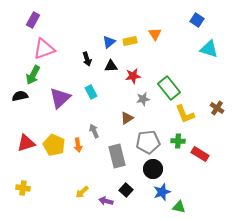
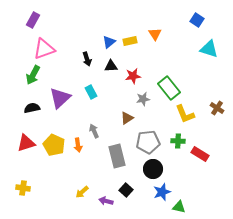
black semicircle: moved 12 px right, 12 px down
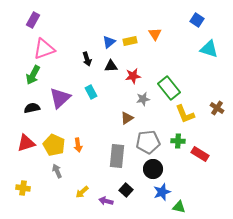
gray arrow: moved 37 px left, 40 px down
gray rectangle: rotated 20 degrees clockwise
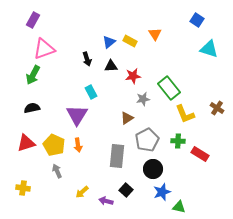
yellow rectangle: rotated 40 degrees clockwise
purple triangle: moved 17 px right, 17 px down; rotated 15 degrees counterclockwise
gray pentagon: moved 1 px left, 2 px up; rotated 20 degrees counterclockwise
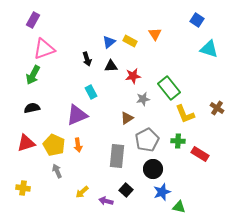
purple triangle: rotated 35 degrees clockwise
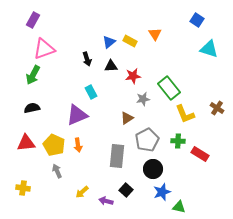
red triangle: rotated 12 degrees clockwise
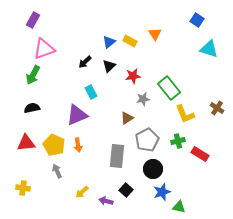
black arrow: moved 2 px left, 3 px down; rotated 64 degrees clockwise
black triangle: moved 2 px left; rotated 40 degrees counterclockwise
green cross: rotated 16 degrees counterclockwise
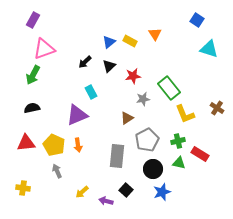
green triangle: moved 44 px up
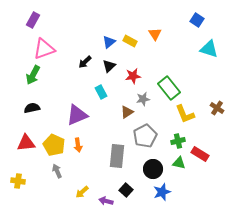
cyan rectangle: moved 10 px right
brown triangle: moved 6 px up
gray pentagon: moved 2 px left, 4 px up
yellow cross: moved 5 px left, 7 px up
